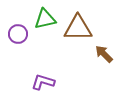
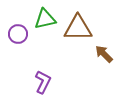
purple L-shape: rotated 100 degrees clockwise
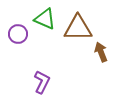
green triangle: rotated 35 degrees clockwise
brown arrow: moved 3 px left, 2 px up; rotated 24 degrees clockwise
purple L-shape: moved 1 px left
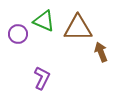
green triangle: moved 1 px left, 2 px down
purple L-shape: moved 4 px up
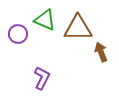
green triangle: moved 1 px right, 1 px up
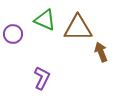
purple circle: moved 5 px left
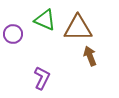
brown arrow: moved 11 px left, 4 px down
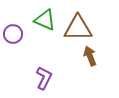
purple L-shape: moved 2 px right
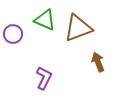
brown triangle: rotated 20 degrees counterclockwise
brown arrow: moved 8 px right, 6 px down
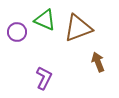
purple circle: moved 4 px right, 2 px up
